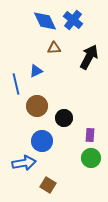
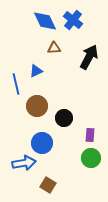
blue circle: moved 2 px down
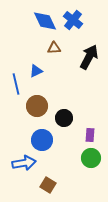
blue circle: moved 3 px up
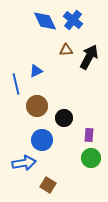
brown triangle: moved 12 px right, 2 px down
purple rectangle: moved 1 px left
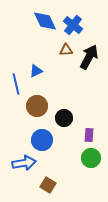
blue cross: moved 5 px down
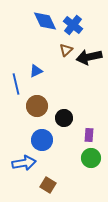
brown triangle: rotated 40 degrees counterclockwise
black arrow: rotated 130 degrees counterclockwise
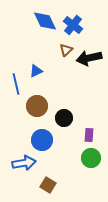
black arrow: moved 1 px down
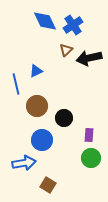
blue cross: rotated 18 degrees clockwise
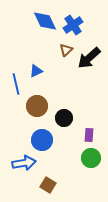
black arrow: rotated 30 degrees counterclockwise
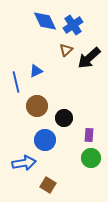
blue line: moved 2 px up
blue circle: moved 3 px right
